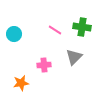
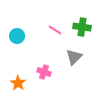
cyan circle: moved 3 px right, 2 px down
pink cross: moved 7 px down; rotated 24 degrees clockwise
orange star: moved 3 px left; rotated 28 degrees counterclockwise
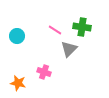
gray triangle: moved 5 px left, 8 px up
orange star: rotated 21 degrees counterclockwise
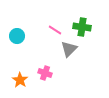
pink cross: moved 1 px right, 1 px down
orange star: moved 2 px right, 3 px up; rotated 21 degrees clockwise
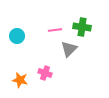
pink line: rotated 40 degrees counterclockwise
orange star: rotated 21 degrees counterclockwise
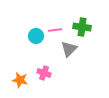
cyan circle: moved 19 px right
pink cross: moved 1 px left
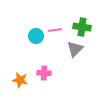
gray triangle: moved 6 px right
pink cross: rotated 16 degrees counterclockwise
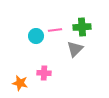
green cross: rotated 12 degrees counterclockwise
orange star: moved 3 px down
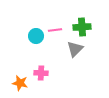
pink cross: moved 3 px left
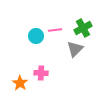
green cross: moved 1 px right, 1 px down; rotated 24 degrees counterclockwise
orange star: rotated 21 degrees clockwise
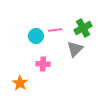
pink cross: moved 2 px right, 9 px up
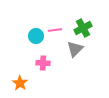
pink cross: moved 1 px up
